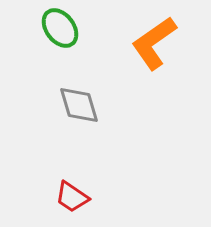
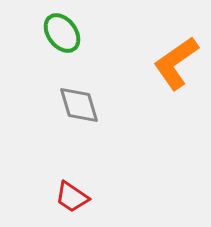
green ellipse: moved 2 px right, 5 px down
orange L-shape: moved 22 px right, 20 px down
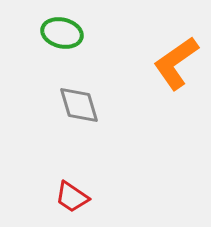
green ellipse: rotated 39 degrees counterclockwise
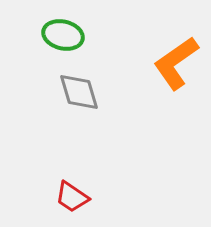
green ellipse: moved 1 px right, 2 px down
gray diamond: moved 13 px up
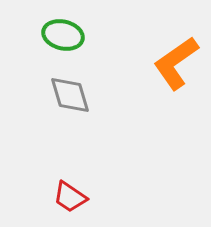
gray diamond: moved 9 px left, 3 px down
red trapezoid: moved 2 px left
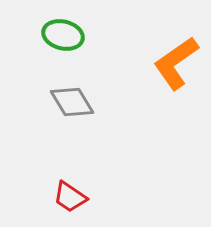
gray diamond: moved 2 px right, 7 px down; rotated 15 degrees counterclockwise
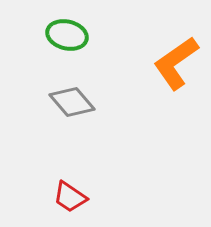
green ellipse: moved 4 px right
gray diamond: rotated 9 degrees counterclockwise
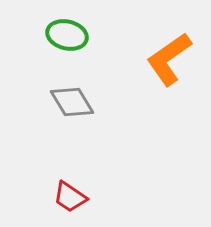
orange L-shape: moved 7 px left, 4 px up
gray diamond: rotated 9 degrees clockwise
